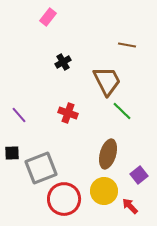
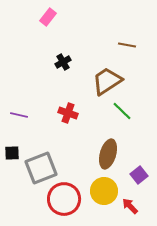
brown trapezoid: rotated 96 degrees counterclockwise
purple line: rotated 36 degrees counterclockwise
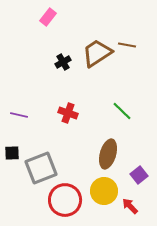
brown trapezoid: moved 10 px left, 28 px up
red circle: moved 1 px right, 1 px down
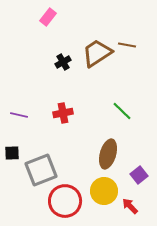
red cross: moved 5 px left; rotated 30 degrees counterclockwise
gray square: moved 2 px down
red circle: moved 1 px down
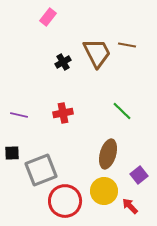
brown trapezoid: rotated 96 degrees clockwise
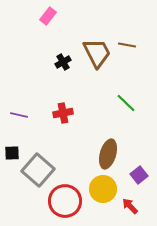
pink rectangle: moved 1 px up
green line: moved 4 px right, 8 px up
gray square: moved 3 px left; rotated 28 degrees counterclockwise
yellow circle: moved 1 px left, 2 px up
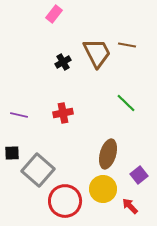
pink rectangle: moved 6 px right, 2 px up
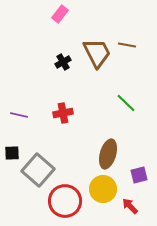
pink rectangle: moved 6 px right
purple square: rotated 24 degrees clockwise
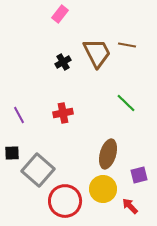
purple line: rotated 48 degrees clockwise
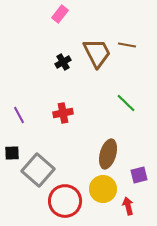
red arrow: moved 2 px left; rotated 30 degrees clockwise
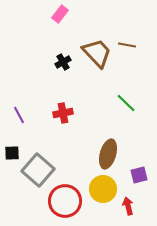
brown trapezoid: rotated 16 degrees counterclockwise
